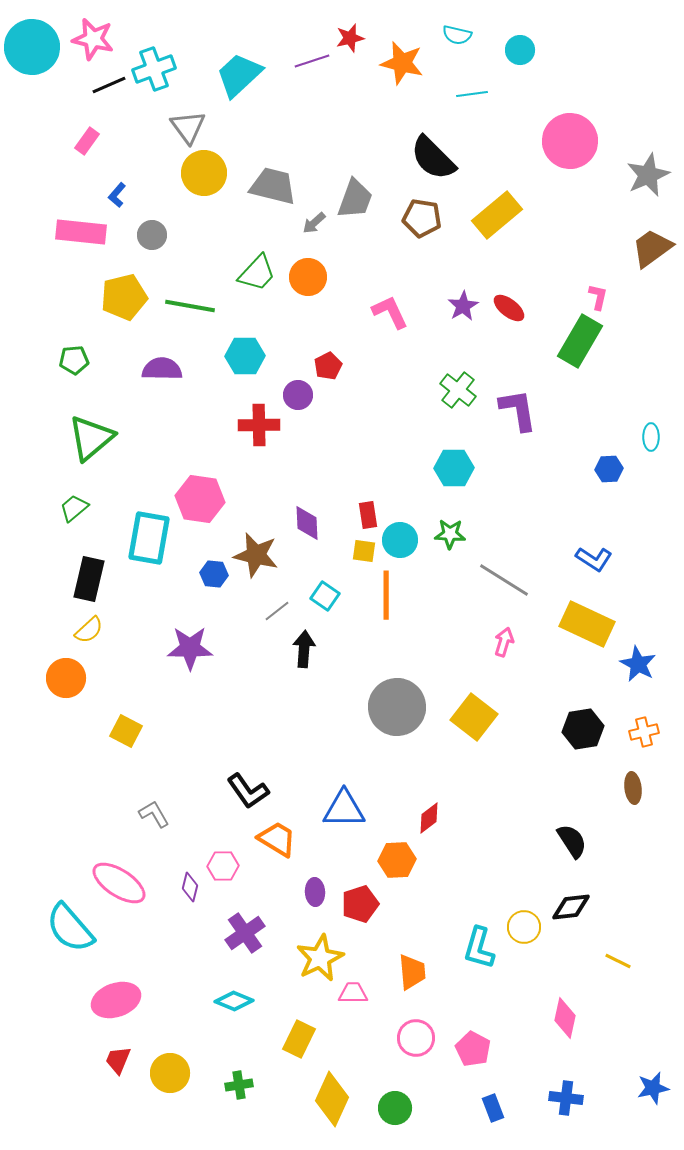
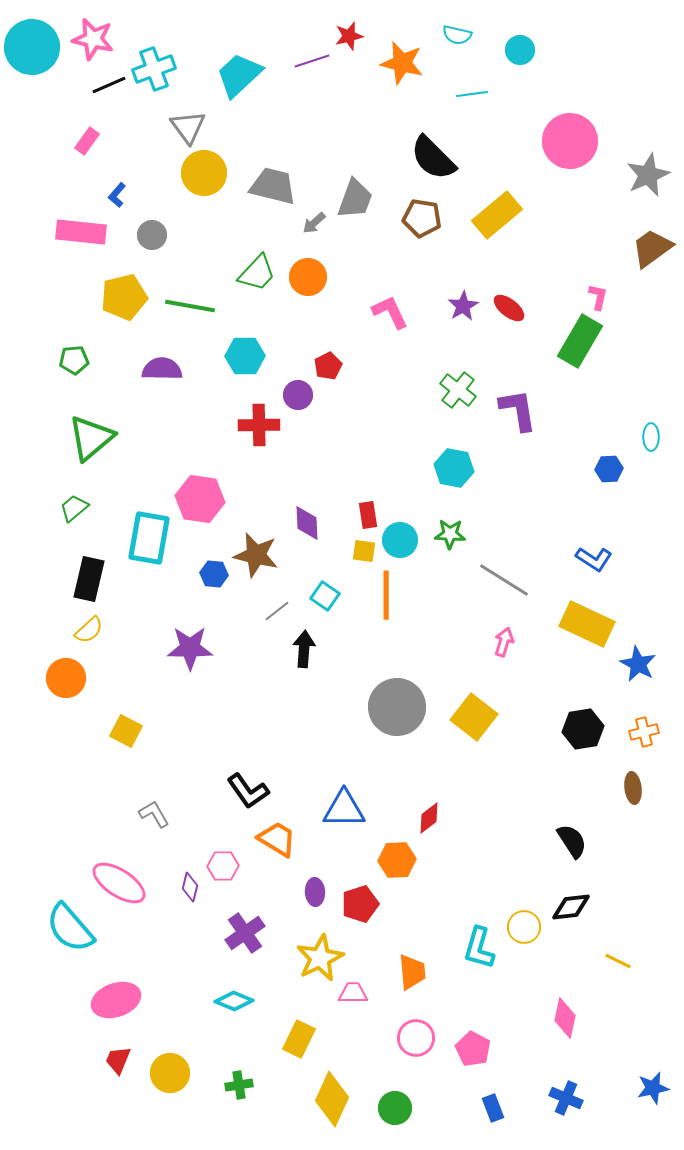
red star at (350, 38): moved 1 px left, 2 px up
cyan hexagon at (454, 468): rotated 12 degrees clockwise
blue cross at (566, 1098): rotated 16 degrees clockwise
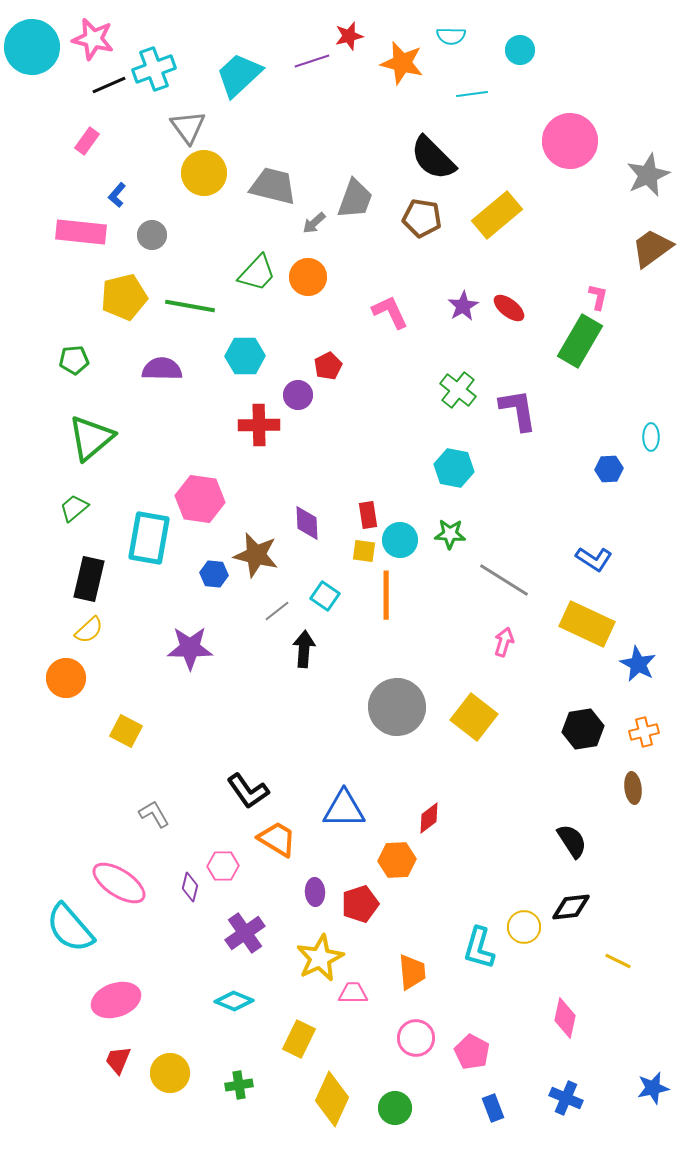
cyan semicircle at (457, 35): moved 6 px left, 1 px down; rotated 12 degrees counterclockwise
pink pentagon at (473, 1049): moved 1 px left, 3 px down
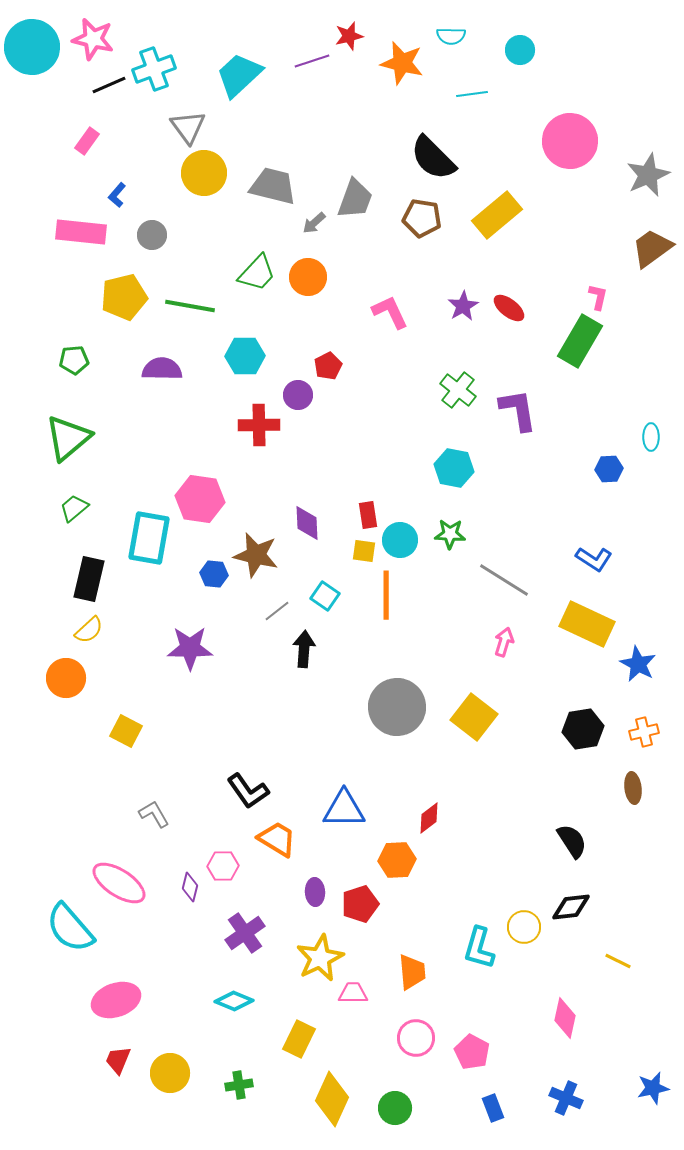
green triangle at (91, 438): moved 23 px left
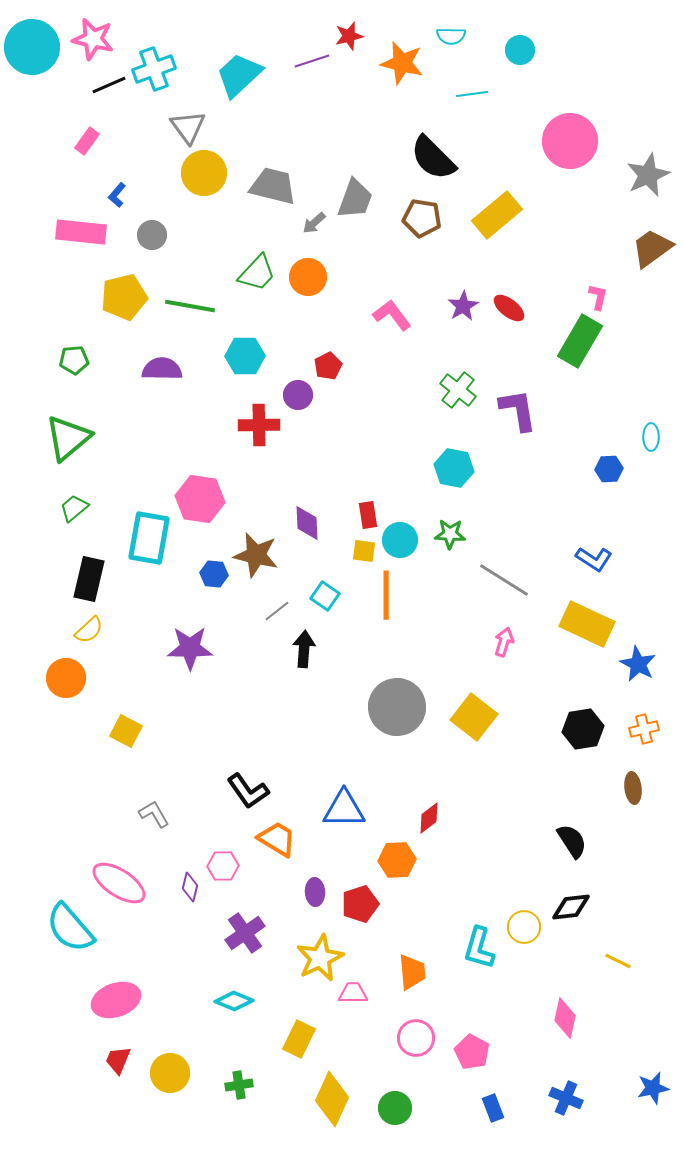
pink L-shape at (390, 312): moved 2 px right, 3 px down; rotated 12 degrees counterclockwise
orange cross at (644, 732): moved 3 px up
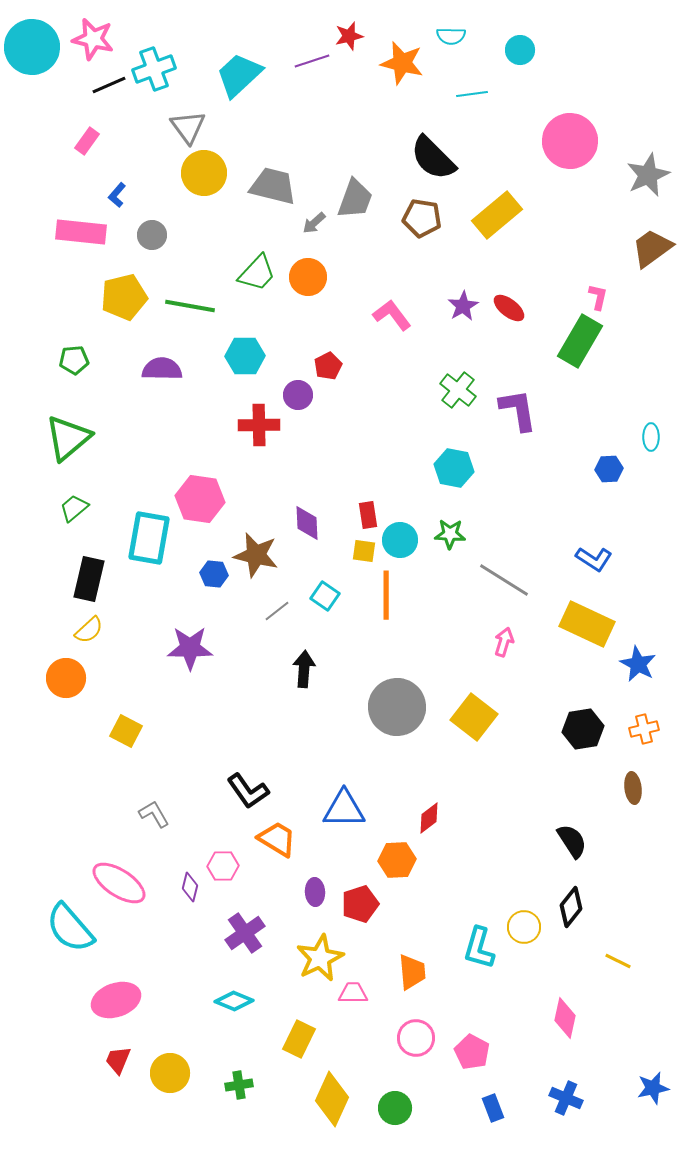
black arrow at (304, 649): moved 20 px down
black diamond at (571, 907): rotated 45 degrees counterclockwise
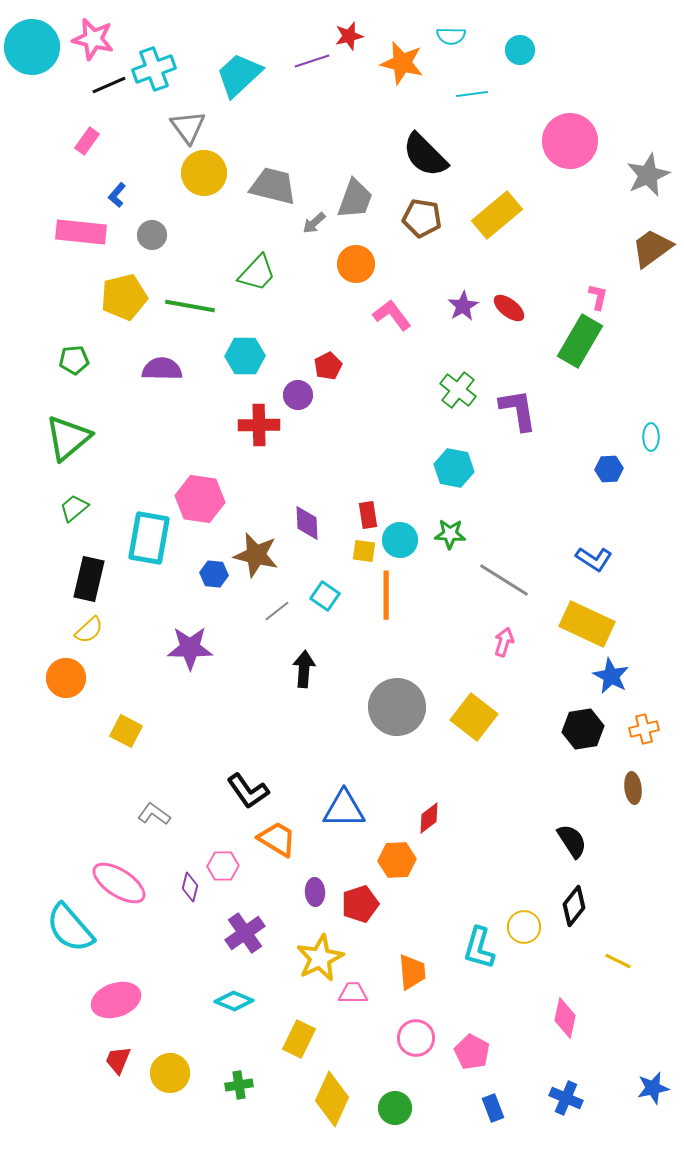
black semicircle at (433, 158): moved 8 px left, 3 px up
orange circle at (308, 277): moved 48 px right, 13 px up
blue star at (638, 664): moved 27 px left, 12 px down
gray L-shape at (154, 814): rotated 24 degrees counterclockwise
black diamond at (571, 907): moved 3 px right, 1 px up
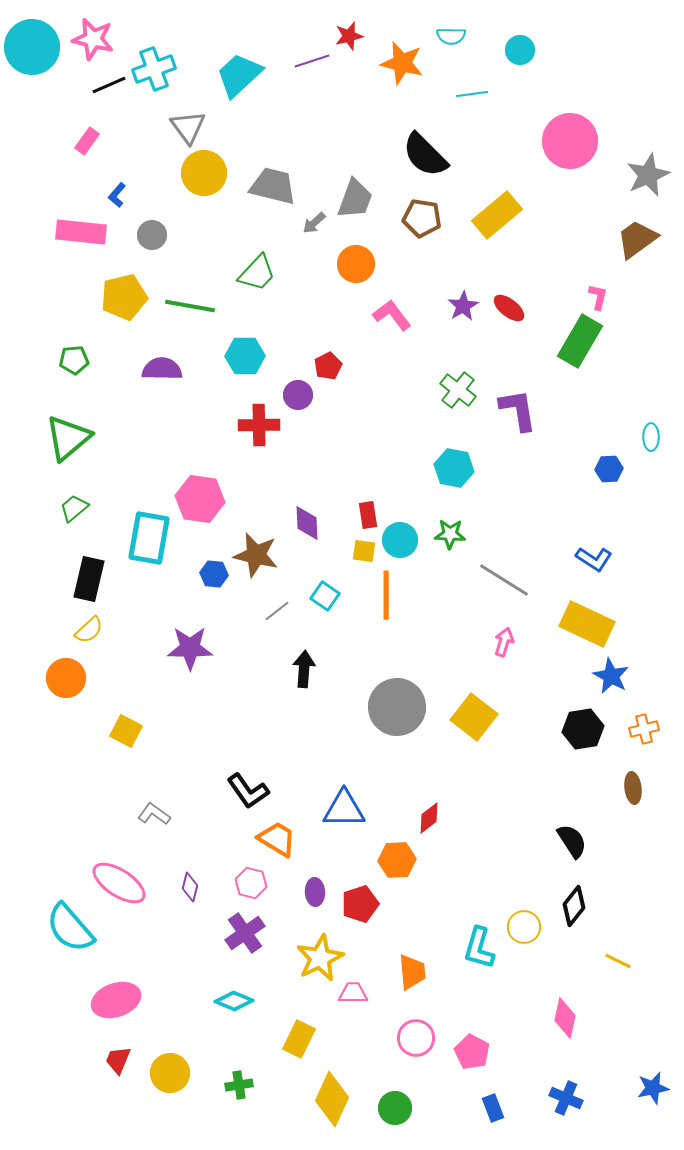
brown trapezoid at (652, 248): moved 15 px left, 9 px up
pink hexagon at (223, 866): moved 28 px right, 17 px down; rotated 16 degrees clockwise
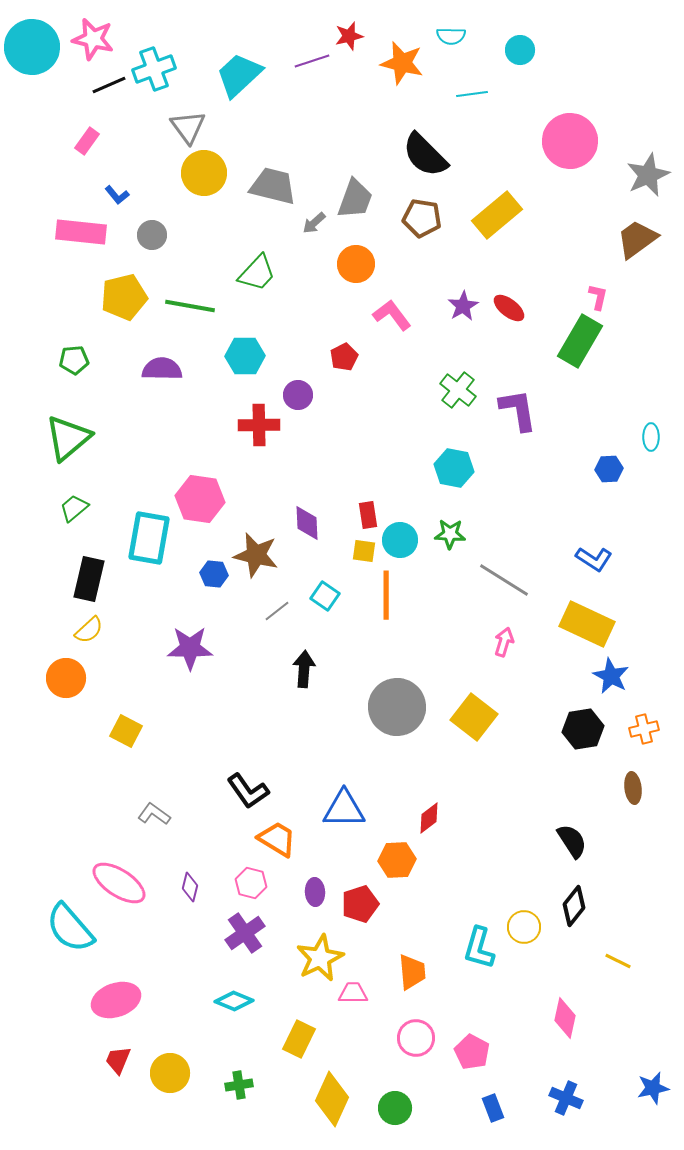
blue L-shape at (117, 195): rotated 80 degrees counterclockwise
red pentagon at (328, 366): moved 16 px right, 9 px up
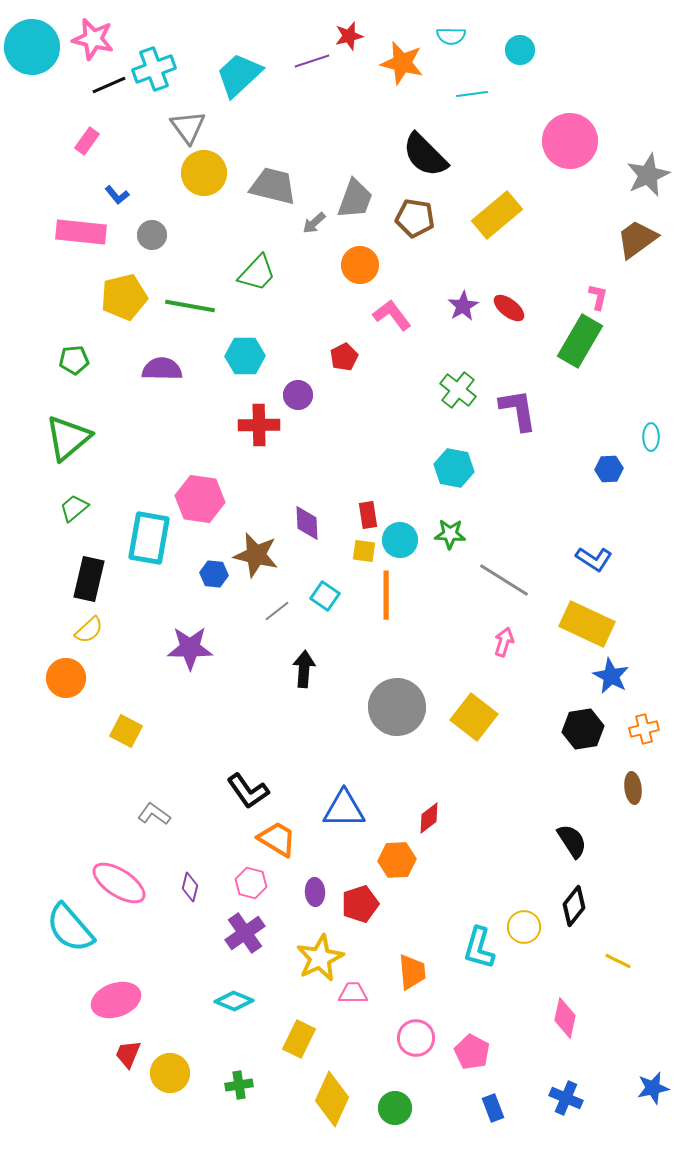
brown pentagon at (422, 218): moved 7 px left
orange circle at (356, 264): moved 4 px right, 1 px down
red trapezoid at (118, 1060): moved 10 px right, 6 px up
